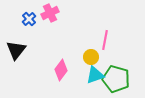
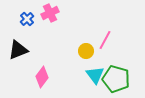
blue cross: moved 2 px left
pink line: rotated 18 degrees clockwise
black triangle: moved 2 px right; rotated 30 degrees clockwise
yellow circle: moved 5 px left, 6 px up
pink diamond: moved 19 px left, 7 px down
cyan triangle: rotated 48 degrees counterclockwise
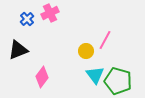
green pentagon: moved 2 px right, 2 px down
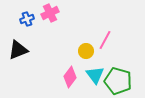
blue cross: rotated 24 degrees clockwise
pink diamond: moved 28 px right
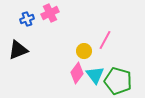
yellow circle: moved 2 px left
pink diamond: moved 7 px right, 4 px up
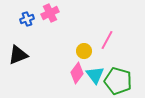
pink line: moved 2 px right
black triangle: moved 5 px down
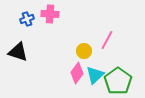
pink cross: moved 1 px down; rotated 30 degrees clockwise
black triangle: moved 3 px up; rotated 40 degrees clockwise
cyan triangle: rotated 24 degrees clockwise
green pentagon: rotated 20 degrees clockwise
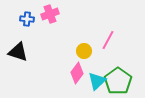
pink cross: rotated 24 degrees counterclockwise
blue cross: rotated 24 degrees clockwise
pink line: moved 1 px right
cyan triangle: moved 2 px right, 6 px down
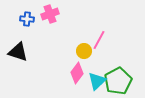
pink line: moved 9 px left
green pentagon: rotated 8 degrees clockwise
